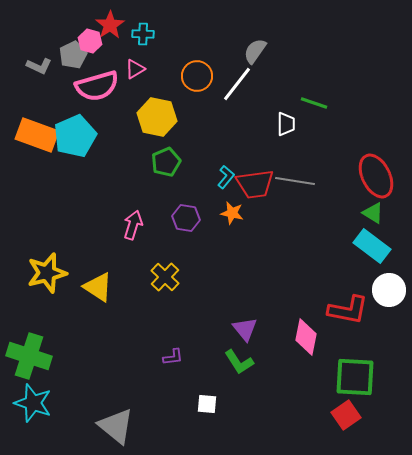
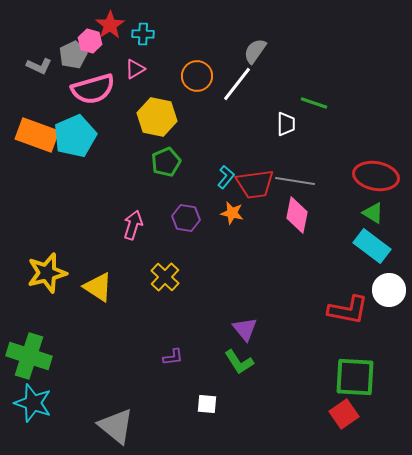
pink semicircle: moved 4 px left, 3 px down
red ellipse: rotated 54 degrees counterclockwise
pink diamond: moved 9 px left, 122 px up
red square: moved 2 px left, 1 px up
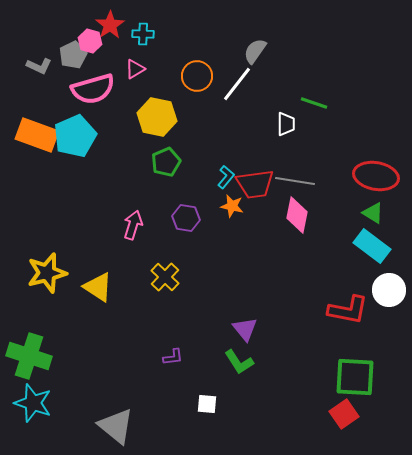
orange star: moved 7 px up
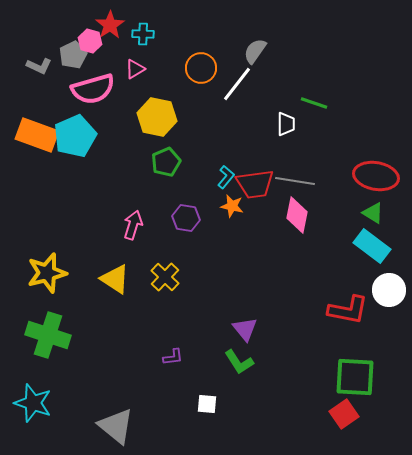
orange circle: moved 4 px right, 8 px up
yellow triangle: moved 17 px right, 8 px up
green cross: moved 19 px right, 21 px up
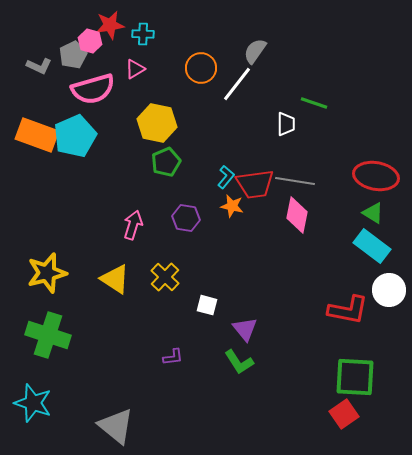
red star: rotated 24 degrees clockwise
yellow hexagon: moved 6 px down
white square: moved 99 px up; rotated 10 degrees clockwise
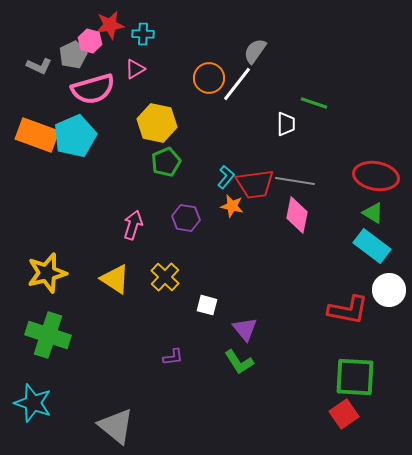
orange circle: moved 8 px right, 10 px down
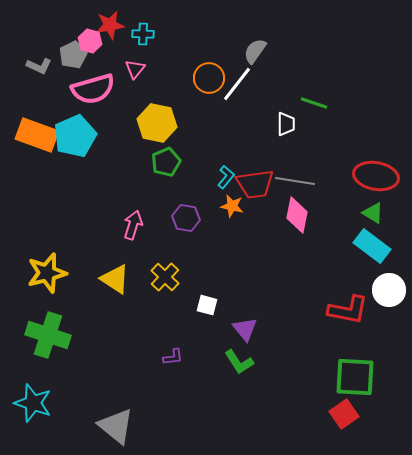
pink triangle: rotated 20 degrees counterclockwise
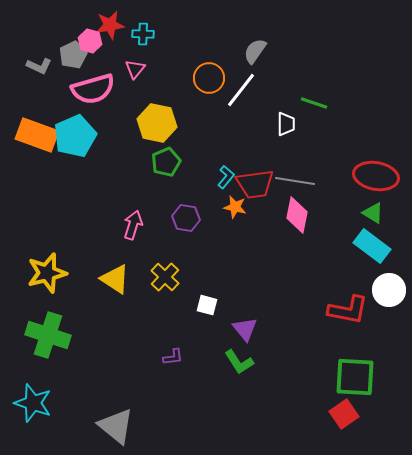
white line: moved 4 px right, 6 px down
orange star: moved 3 px right, 1 px down
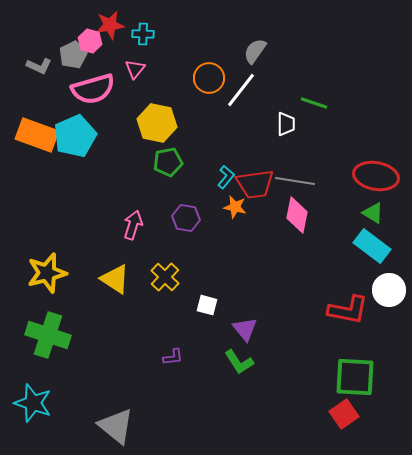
green pentagon: moved 2 px right; rotated 12 degrees clockwise
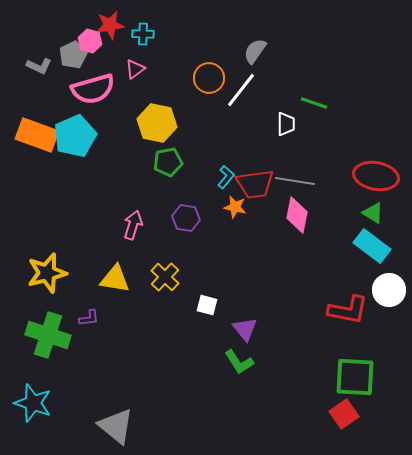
pink triangle: rotated 15 degrees clockwise
yellow triangle: rotated 24 degrees counterclockwise
purple L-shape: moved 84 px left, 39 px up
